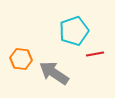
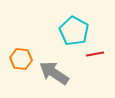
cyan pentagon: rotated 24 degrees counterclockwise
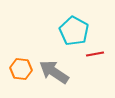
orange hexagon: moved 10 px down
gray arrow: moved 1 px up
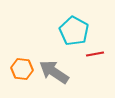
orange hexagon: moved 1 px right
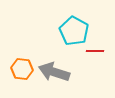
red line: moved 3 px up; rotated 12 degrees clockwise
gray arrow: rotated 16 degrees counterclockwise
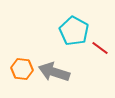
red line: moved 5 px right, 3 px up; rotated 36 degrees clockwise
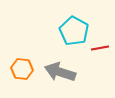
red line: rotated 48 degrees counterclockwise
gray arrow: moved 6 px right
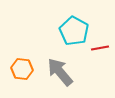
gray arrow: rotated 32 degrees clockwise
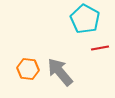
cyan pentagon: moved 11 px right, 12 px up
orange hexagon: moved 6 px right
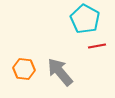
red line: moved 3 px left, 2 px up
orange hexagon: moved 4 px left
